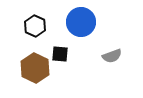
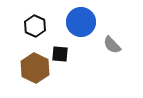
gray semicircle: moved 11 px up; rotated 66 degrees clockwise
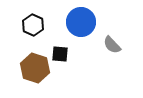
black hexagon: moved 2 px left, 1 px up
brown hexagon: rotated 8 degrees counterclockwise
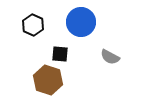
gray semicircle: moved 2 px left, 12 px down; rotated 18 degrees counterclockwise
brown hexagon: moved 13 px right, 12 px down
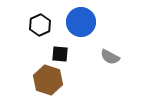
black hexagon: moved 7 px right; rotated 10 degrees clockwise
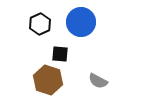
black hexagon: moved 1 px up
gray semicircle: moved 12 px left, 24 px down
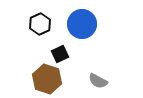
blue circle: moved 1 px right, 2 px down
black square: rotated 30 degrees counterclockwise
brown hexagon: moved 1 px left, 1 px up
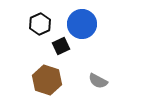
black square: moved 1 px right, 8 px up
brown hexagon: moved 1 px down
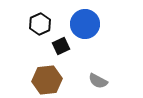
blue circle: moved 3 px right
brown hexagon: rotated 24 degrees counterclockwise
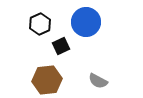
blue circle: moved 1 px right, 2 px up
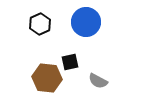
black square: moved 9 px right, 16 px down; rotated 12 degrees clockwise
brown hexagon: moved 2 px up; rotated 12 degrees clockwise
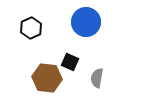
black hexagon: moved 9 px left, 4 px down
black square: rotated 36 degrees clockwise
gray semicircle: moved 1 px left, 3 px up; rotated 72 degrees clockwise
